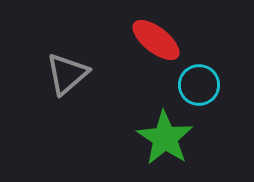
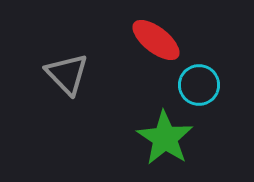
gray triangle: rotated 33 degrees counterclockwise
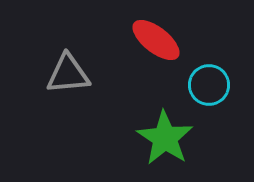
gray triangle: moved 1 px right; rotated 51 degrees counterclockwise
cyan circle: moved 10 px right
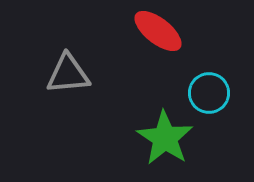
red ellipse: moved 2 px right, 9 px up
cyan circle: moved 8 px down
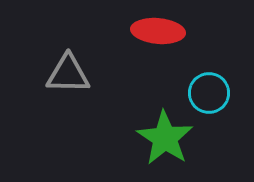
red ellipse: rotated 33 degrees counterclockwise
gray triangle: rotated 6 degrees clockwise
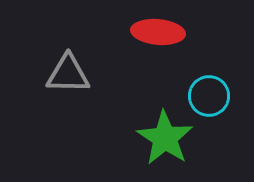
red ellipse: moved 1 px down
cyan circle: moved 3 px down
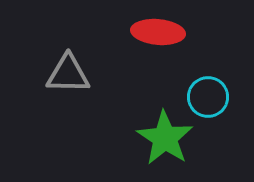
cyan circle: moved 1 px left, 1 px down
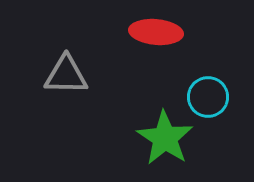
red ellipse: moved 2 px left
gray triangle: moved 2 px left, 1 px down
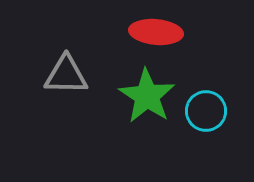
cyan circle: moved 2 px left, 14 px down
green star: moved 18 px left, 42 px up
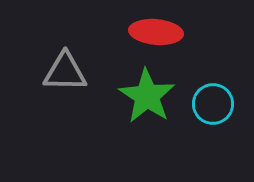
gray triangle: moved 1 px left, 3 px up
cyan circle: moved 7 px right, 7 px up
